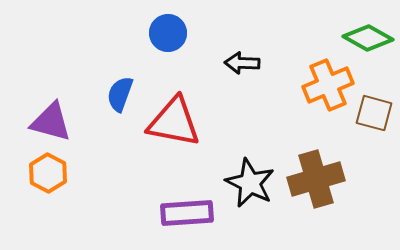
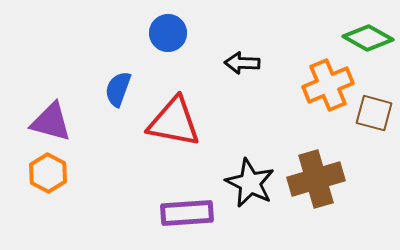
blue semicircle: moved 2 px left, 5 px up
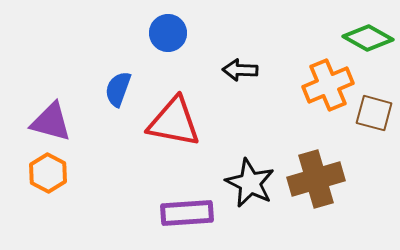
black arrow: moved 2 px left, 7 px down
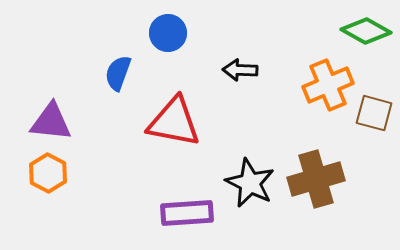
green diamond: moved 2 px left, 7 px up
blue semicircle: moved 16 px up
purple triangle: rotated 9 degrees counterclockwise
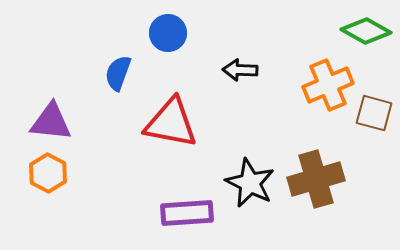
red triangle: moved 3 px left, 1 px down
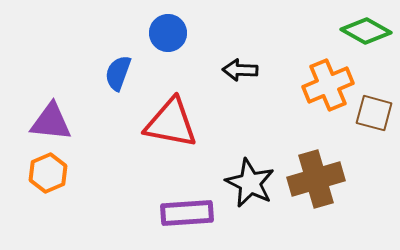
orange hexagon: rotated 9 degrees clockwise
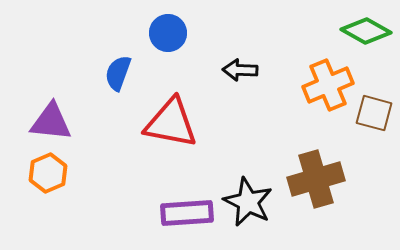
black star: moved 2 px left, 19 px down
